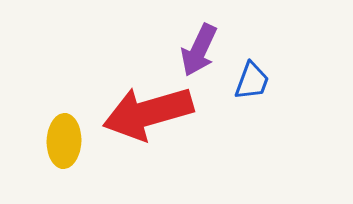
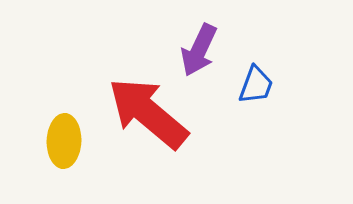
blue trapezoid: moved 4 px right, 4 px down
red arrow: rotated 56 degrees clockwise
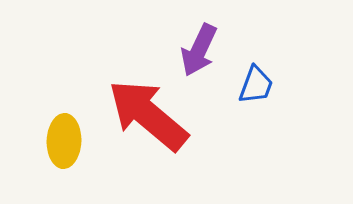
red arrow: moved 2 px down
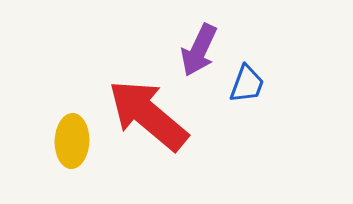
blue trapezoid: moved 9 px left, 1 px up
yellow ellipse: moved 8 px right
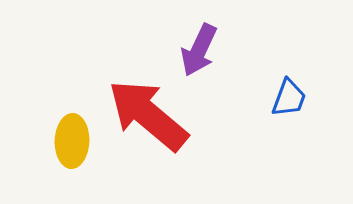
blue trapezoid: moved 42 px right, 14 px down
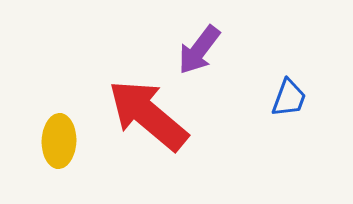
purple arrow: rotated 12 degrees clockwise
yellow ellipse: moved 13 px left
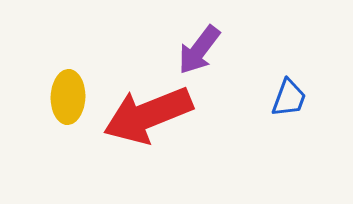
red arrow: rotated 62 degrees counterclockwise
yellow ellipse: moved 9 px right, 44 px up
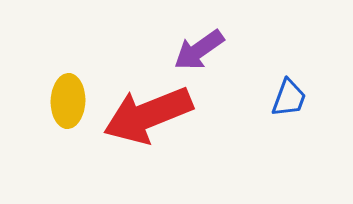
purple arrow: rotated 18 degrees clockwise
yellow ellipse: moved 4 px down
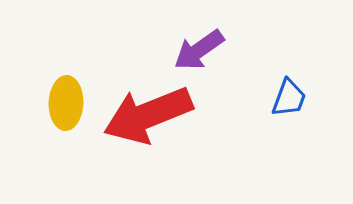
yellow ellipse: moved 2 px left, 2 px down
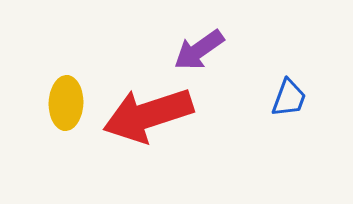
red arrow: rotated 4 degrees clockwise
